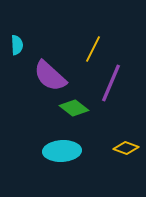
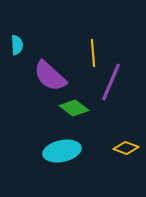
yellow line: moved 4 px down; rotated 32 degrees counterclockwise
purple line: moved 1 px up
cyan ellipse: rotated 9 degrees counterclockwise
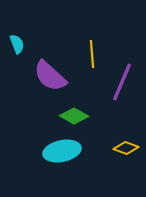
cyan semicircle: moved 1 px up; rotated 18 degrees counterclockwise
yellow line: moved 1 px left, 1 px down
purple line: moved 11 px right
green diamond: moved 8 px down; rotated 8 degrees counterclockwise
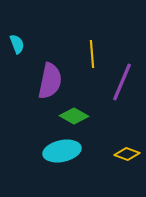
purple semicircle: moved 5 px down; rotated 120 degrees counterclockwise
yellow diamond: moved 1 px right, 6 px down
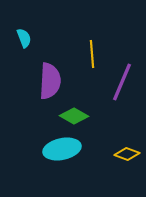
cyan semicircle: moved 7 px right, 6 px up
purple semicircle: rotated 9 degrees counterclockwise
cyan ellipse: moved 2 px up
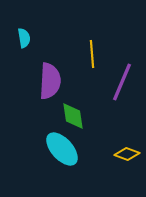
cyan semicircle: rotated 12 degrees clockwise
green diamond: moved 1 px left; rotated 52 degrees clockwise
cyan ellipse: rotated 60 degrees clockwise
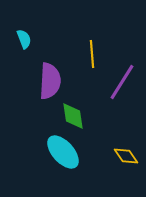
cyan semicircle: moved 1 px down; rotated 12 degrees counterclockwise
purple line: rotated 9 degrees clockwise
cyan ellipse: moved 1 px right, 3 px down
yellow diamond: moved 1 px left, 2 px down; rotated 35 degrees clockwise
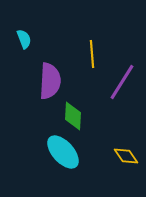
green diamond: rotated 12 degrees clockwise
